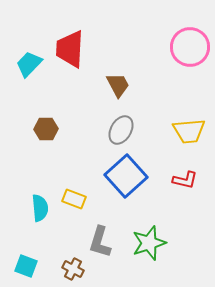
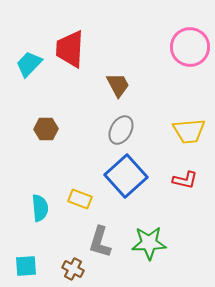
yellow rectangle: moved 6 px right
green star: rotated 16 degrees clockwise
cyan square: rotated 25 degrees counterclockwise
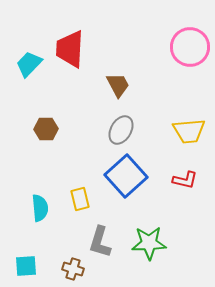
yellow rectangle: rotated 55 degrees clockwise
brown cross: rotated 10 degrees counterclockwise
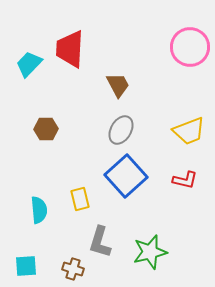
yellow trapezoid: rotated 16 degrees counterclockwise
cyan semicircle: moved 1 px left, 2 px down
green star: moved 1 px right, 9 px down; rotated 12 degrees counterclockwise
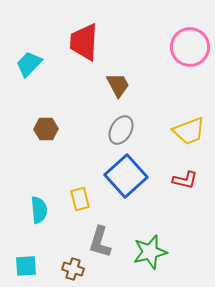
red trapezoid: moved 14 px right, 7 px up
